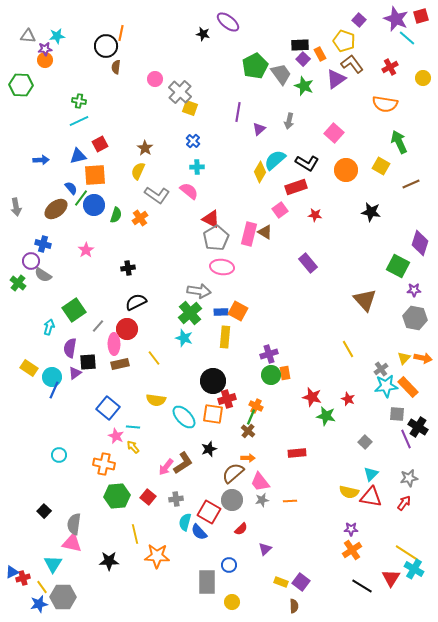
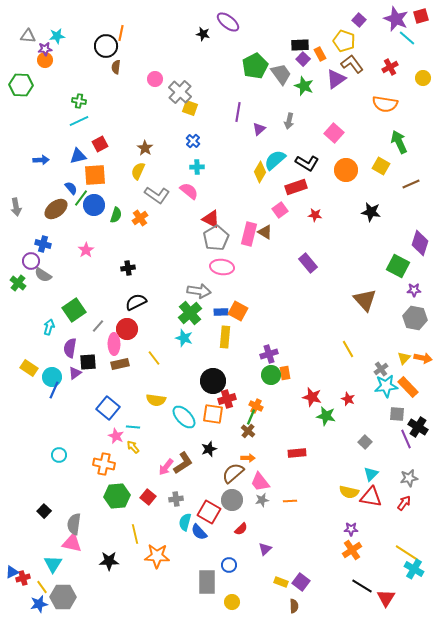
red triangle at (391, 578): moved 5 px left, 20 px down
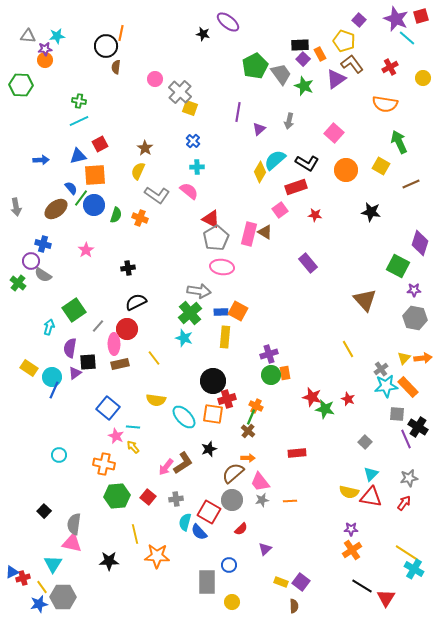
orange cross at (140, 218): rotated 35 degrees counterclockwise
orange arrow at (423, 358): rotated 18 degrees counterclockwise
green star at (326, 416): moved 1 px left, 7 px up
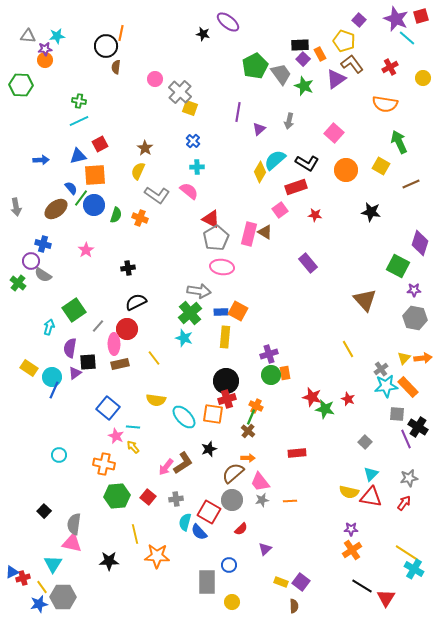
black circle at (213, 381): moved 13 px right
